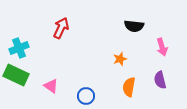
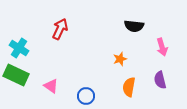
red arrow: moved 1 px left, 1 px down
cyan cross: rotated 36 degrees counterclockwise
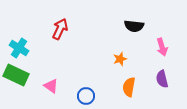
purple semicircle: moved 2 px right, 1 px up
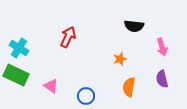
red arrow: moved 8 px right, 8 px down
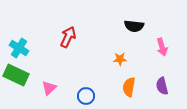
orange star: rotated 16 degrees clockwise
purple semicircle: moved 7 px down
pink triangle: moved 2 px left, 2 px down; rotated 42 degrees clockwise
